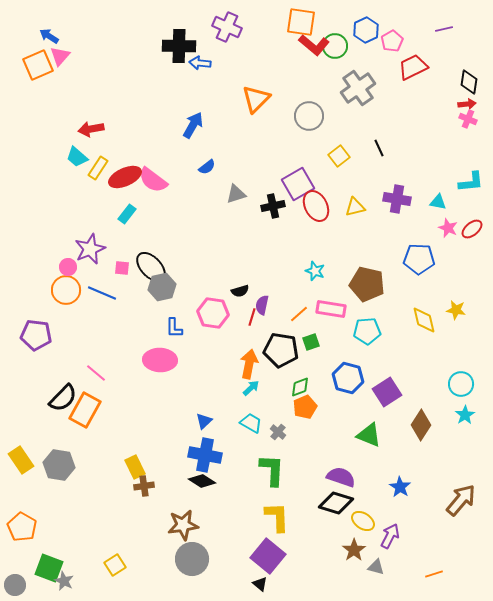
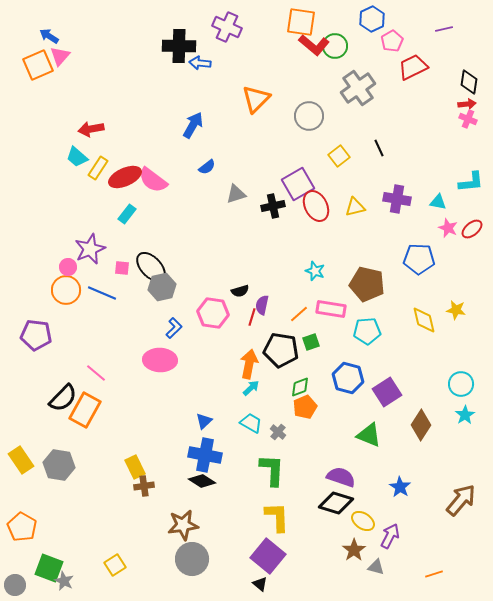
blue hexagon at (366, 30): moved 6 px right, 11 px up
blue L-shape at (174, 328): rotated 135 degrees counterclockwise
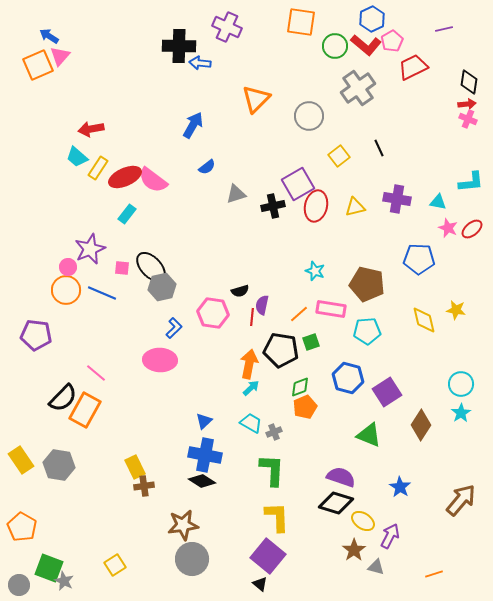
red L-shape at (314, 45): moved 52 px right
red ellipse at (316, 206): rotated 40 degrees clockwise
red line at (252, 317): rotated 12 degrees counterclockwise
cyan star at (465, 415): moved 4 px left, 2 px up
gray cross at (278, 432): moved 4 px left; rotated 28 degrees clockwise
gray circle at (15, 585): moved 4 px right
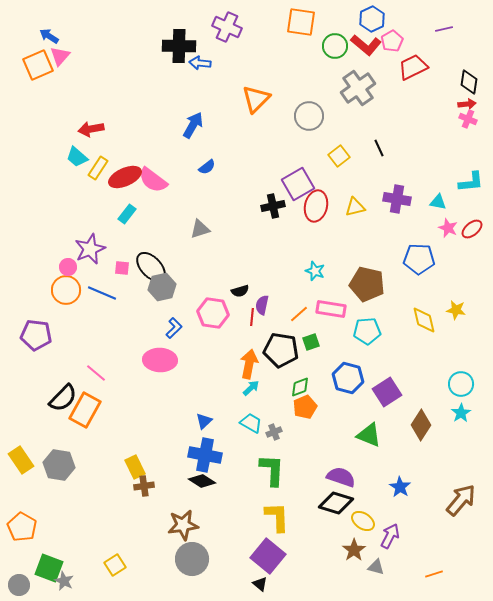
gray triangle at (236, 194): moved 36 px left, 35 px down
